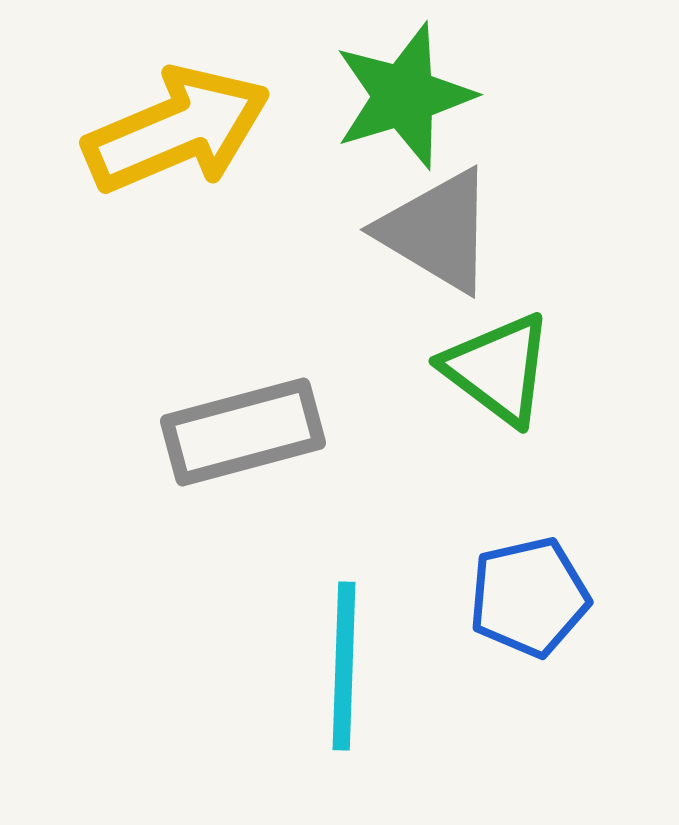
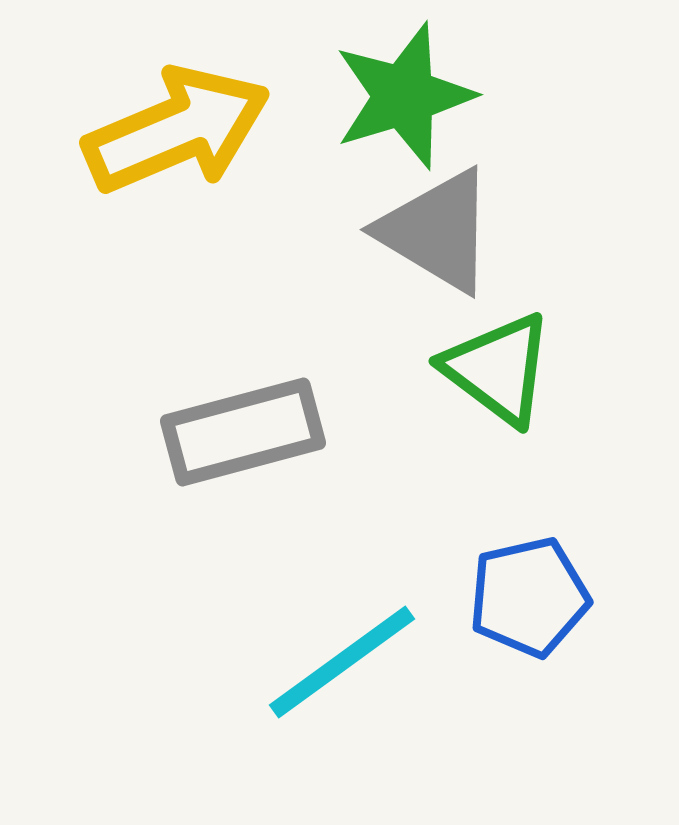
cyan line: moved 2 px left, 4 px up; rotated 52 degrees clockwise
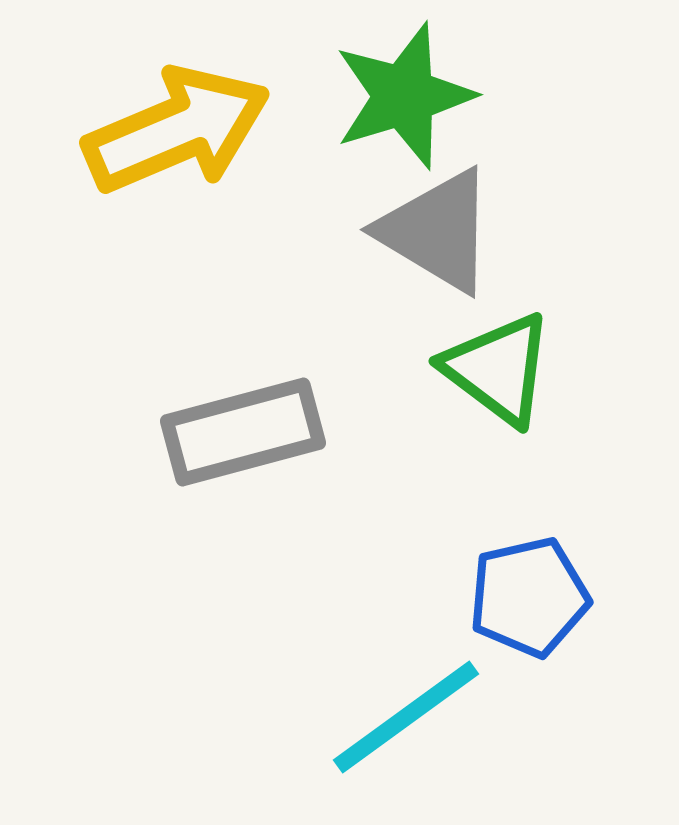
cyan line: moved 64 px right, 55 px down
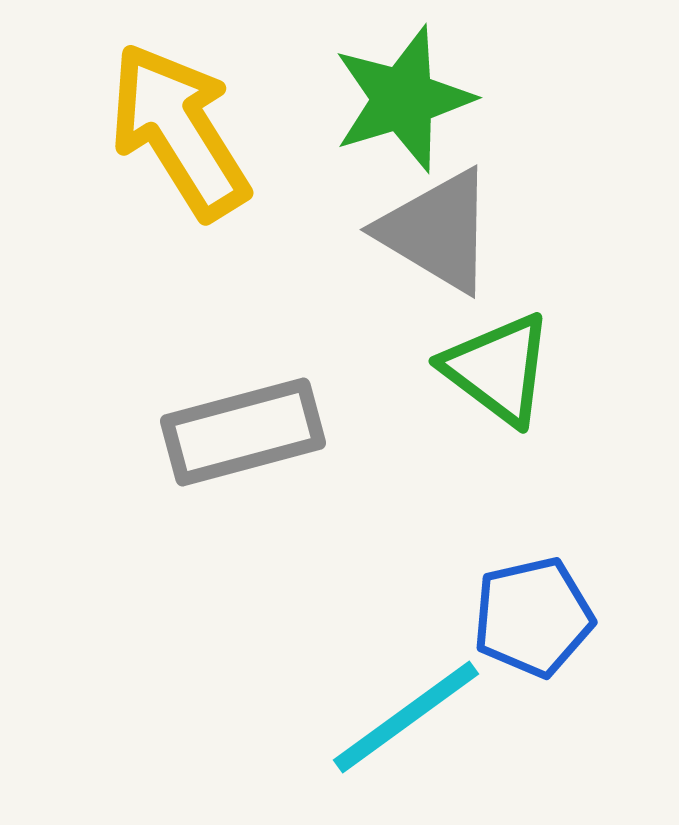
green star: moved 1 px left, 3 px down
yellow arrow: moved 2 px right, 1 px down; rotated 99 degrees counterclockwise
blue pentagon: moved 4 px right, 20 px down
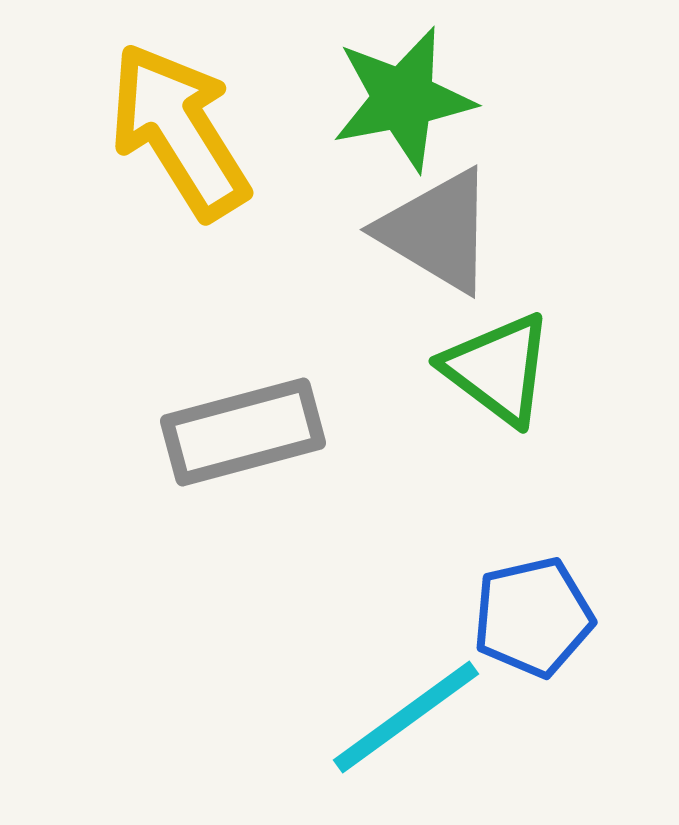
green star: rotated 6 degrees clockwise
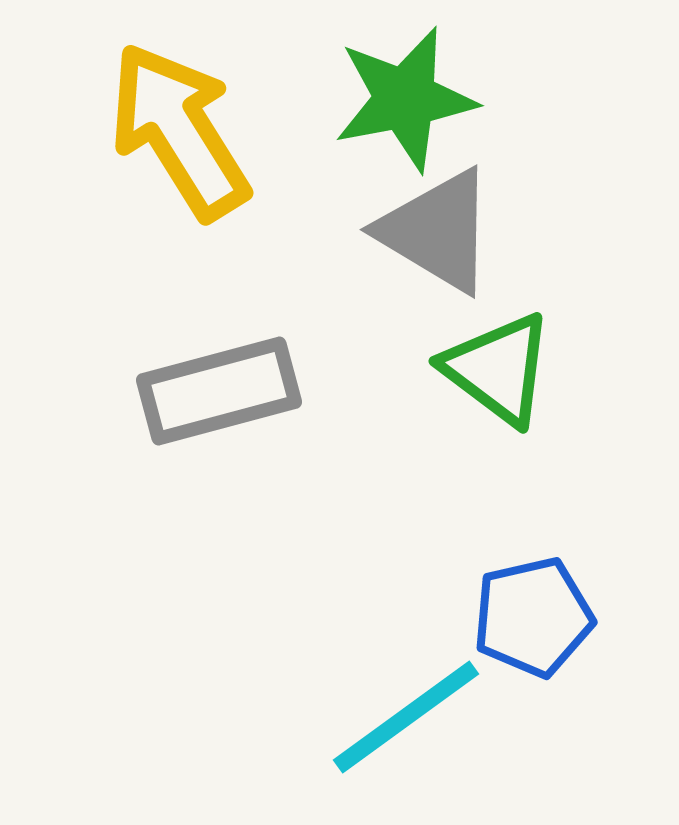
green star: moved 2 px right
gray rectangle: moved 24 px left, 41 px up
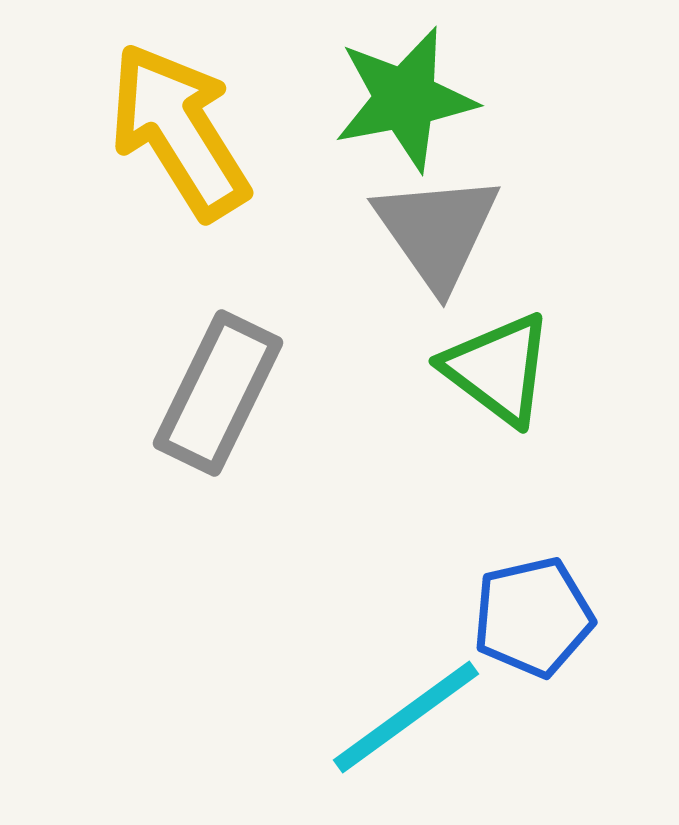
gray triangle: rotated 24 degrees clockwise
gray rectangle: moved 1 px left, 2 px down; rotated 49 degrees counterclockwise
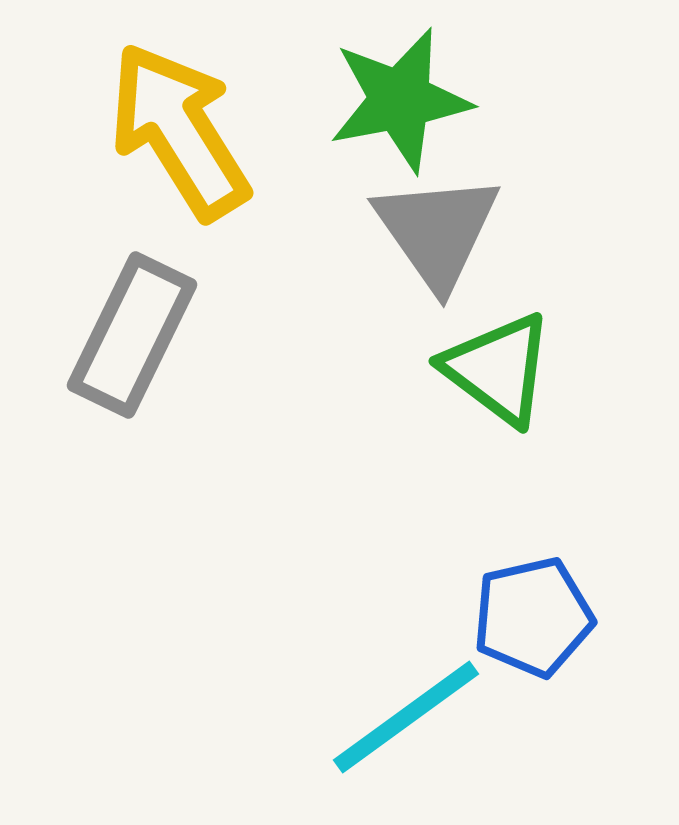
green star: moved 5 px left, 1 px down
gray rectangle: moved 86 px left, 58 px up
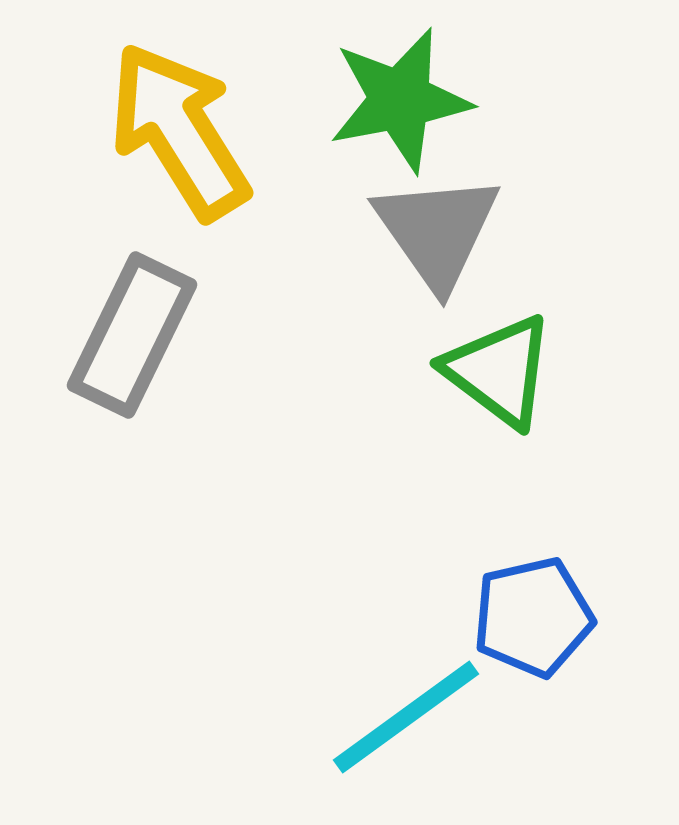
green triangle: moved 1 px right, 2 px down
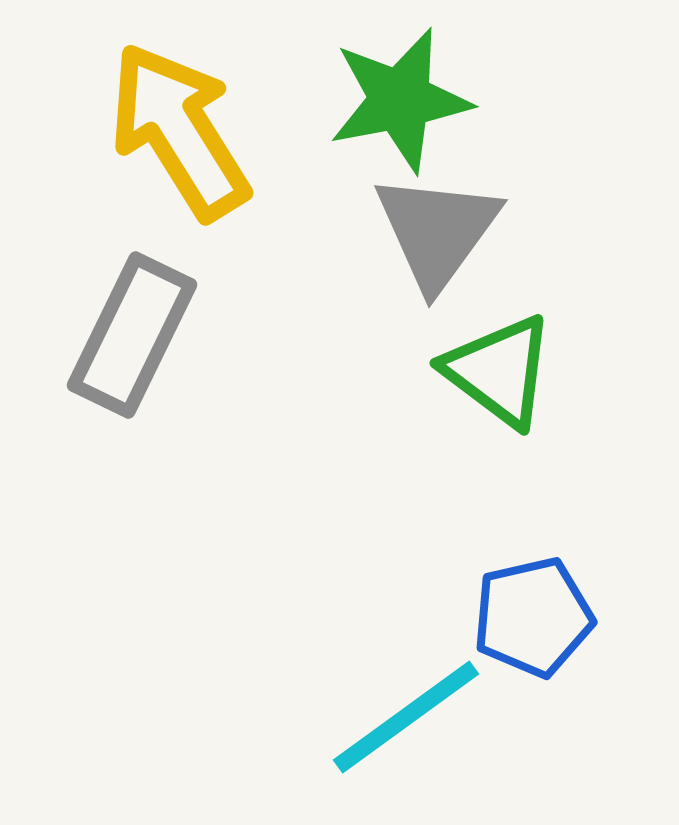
gray triangle: rotated 11 degrees clockwise
